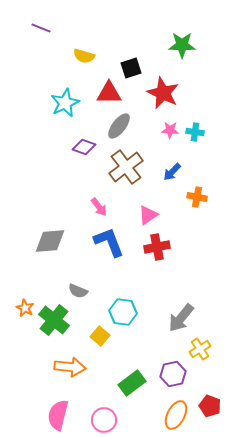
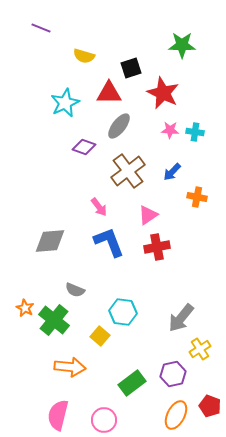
brown cross: moved 2 px right, 4 px down
gray semicircle: moved 3 px left, 1 px up
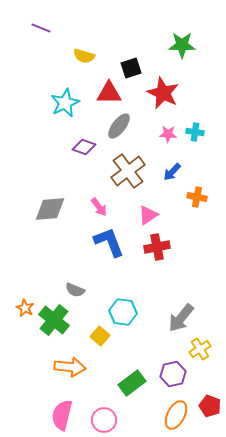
pink star: moved 2 px left, 4 px down
gray diamond: moved 32 px up
pink semicircle: moved 4 px right
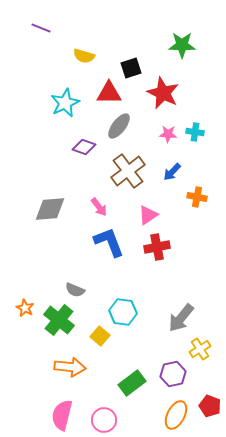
green cross: moved 5 px right
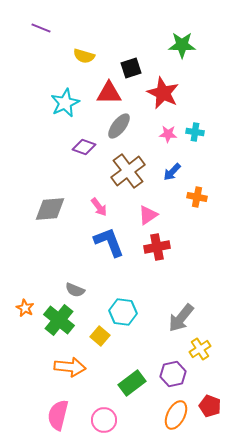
pink semicircle: moved 4 px left
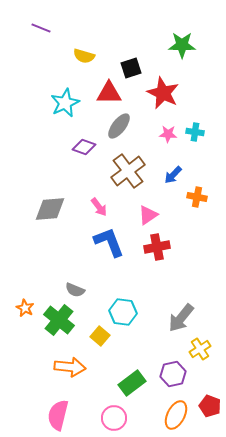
blue arrow: moved 1 px right, 3 px down
pink circle: moved 10 px right, 2 px up
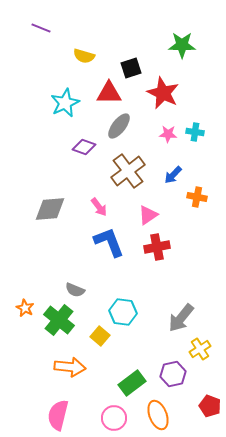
orange ellipse: moved 18 px left; rotated 48 degrees counterclockwise
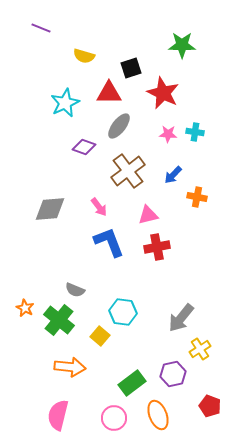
pink triangle: rotated 20 degrees clockwise
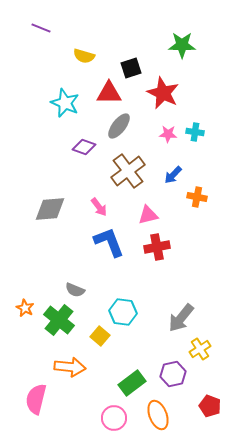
cyan star: rotated 24 degrees counterclockwise
pink semicircle: moved 22 px left, 16 px up
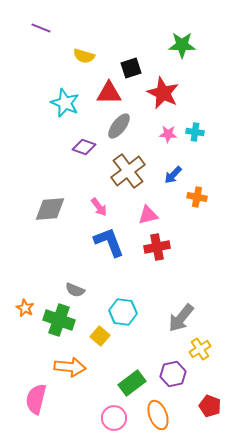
green cross: rotated 20 degrees counterclockwise
